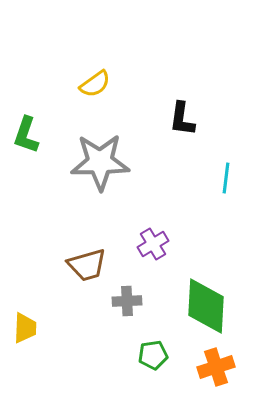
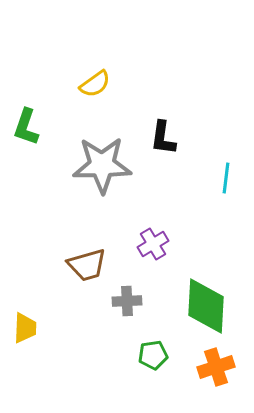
black L-shape: moved 19 px left, 19 px down
green L-shape: moved 8 px up
gray star: moved 2 px right, 3 px down
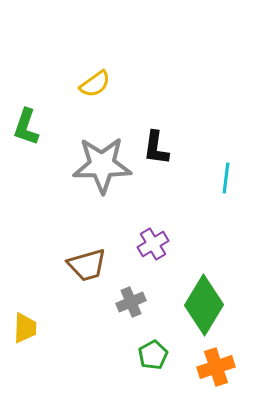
black L-shape: moved 7 px left, 10 px down
gray cross: moved 4 px right, 1 px down; rotated 20 degrees counterclockwise
green diamond: moved 2 px left, 1 px up; rotated 28 degrees clockwise
green pentagon: rotated 20 degrees counterclockwise
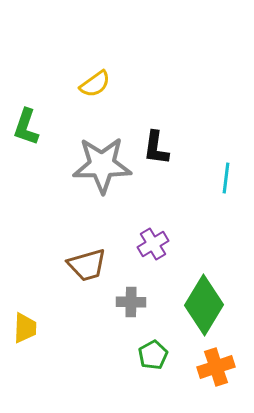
gray cross: rotated 24 degrees clockwise
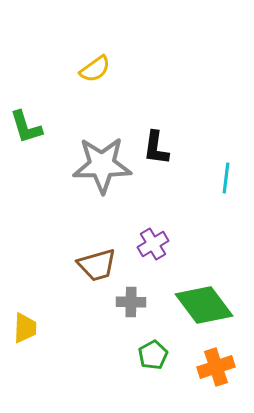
yellow semicircle: moved 15 px up
green L-shape: rotated 36 degrees counterclockwise
brown trapezoid: moved 10 px right
green diamond: rotated 68 degrees counterclockwise
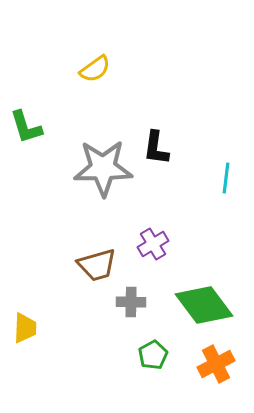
gray star: moved 1 px right, 3 px down
orange cross: moved 3 px up; rotated 9 degrees counterclockwise
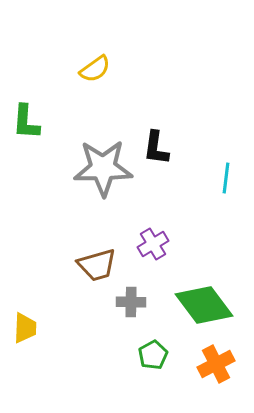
green L-shape: moved 5 px up; rotated 21 degrees clockwise
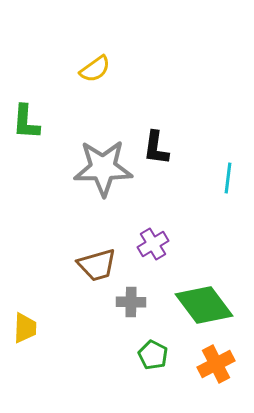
cyan line: moved 2 px right
green pentagon: rotated 16 degrees counterclockwise
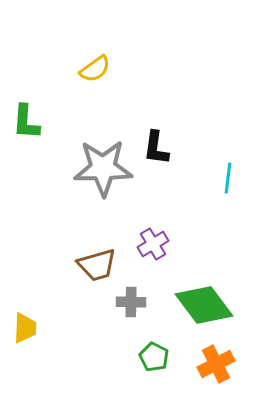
green pentagon: moved 1 px right, 2 px down
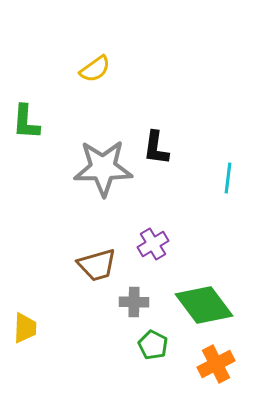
gray cross: moved 3 px right
green pentagon: moved 1 px left, 12 px up
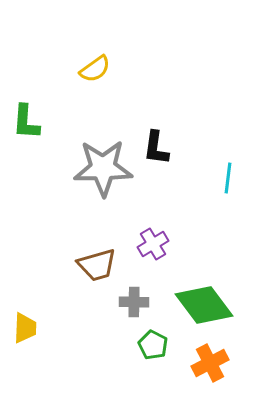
orange cross: moved 6 px left, 1 px up
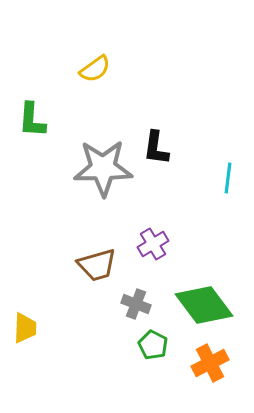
green L-shape: moved 6 px right, 2 px up
gray cross: moved 2 px right, 2 px down; rotated 20 degrees clockwise
